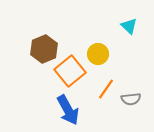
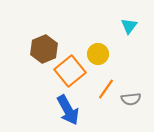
cyan triangle: rotated 24 degrees clockwise
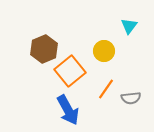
yellow circle: moved 6 px right, 3 px up
gray semicircle: moved 1 px up
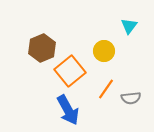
brown hexagon: moved 2 px left, 1 px up
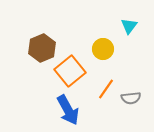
yellow circle: moved 1 px left, 2 px up
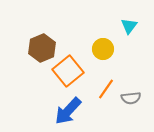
orange square: moved 2 px left
blue arrow: moved 1 px down; rotated 72 degrees clockwise
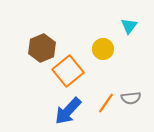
orange line: moved 14 px down
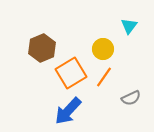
orange square: moved 3 px right, 2 px down; rotated 8 degrees clockwise
gray semicircle: rotated 18 degrees counterclockwise
orange line: moved 2 px left, 26 px up
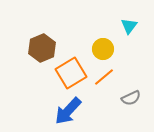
orange line: rotated 15 degrees clockwise
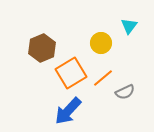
yellow circle: moved 2 px left, 6 px up
orange line: moved 1 px left, 1 px down
gray semicircle: moved 6 px left, 6 px up
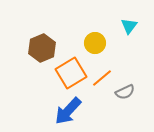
yellow circle: moved 6 px left
orange line: moved 1 px left
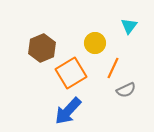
orange line: moved 11 px right, 10 px up; rotated 25 degrees counterclockwise
gray semicircle: moved 1 px right, 2 px up
